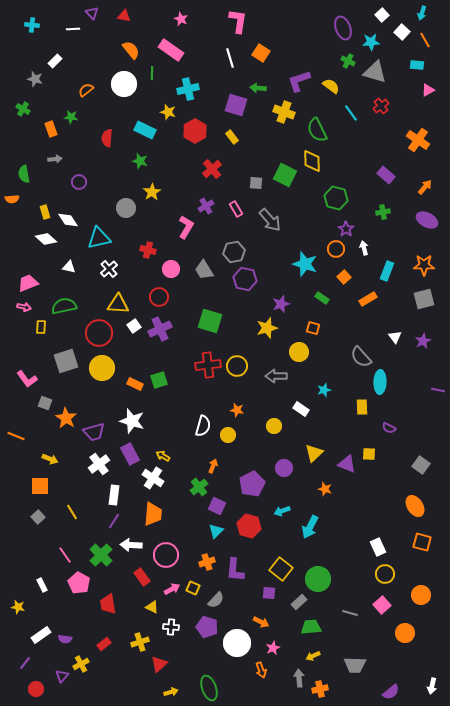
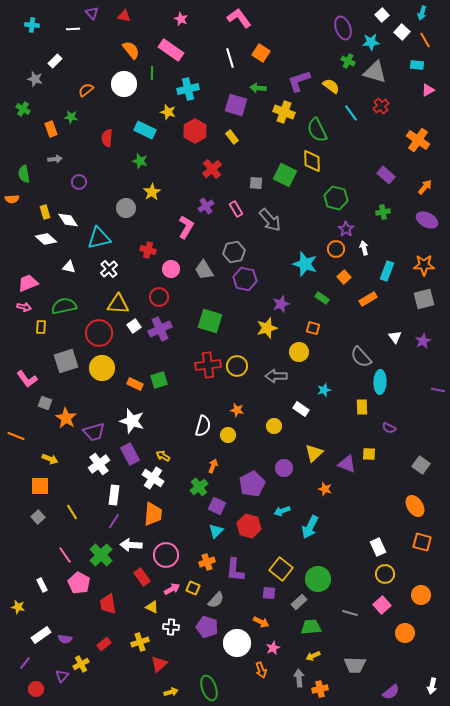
pink L-shape at (238, 21): moved 1 px right, 3 px up; rotated 45 degrees counterclockwise
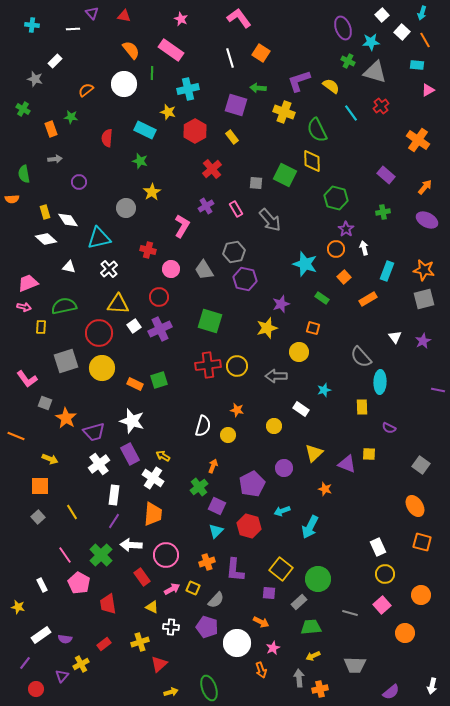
pink L-shape at (186, 227): moved 4 px left, 1 px up
orange star at (424, 265): moved 5 px down; rotated 10 degrees clockwise
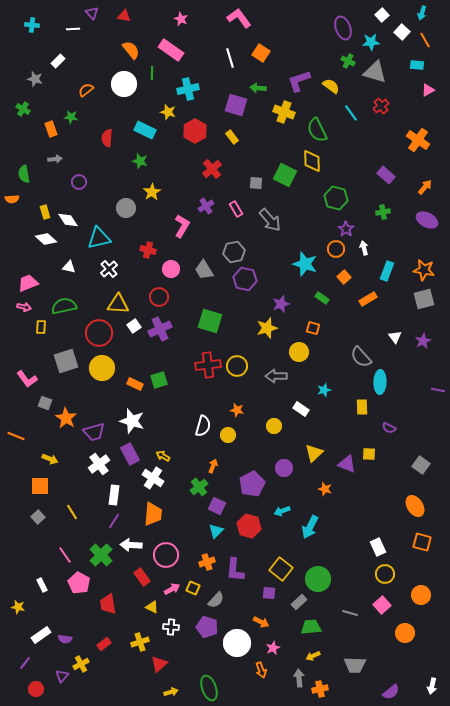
white rectangle at (55, 61): moved 3 px right
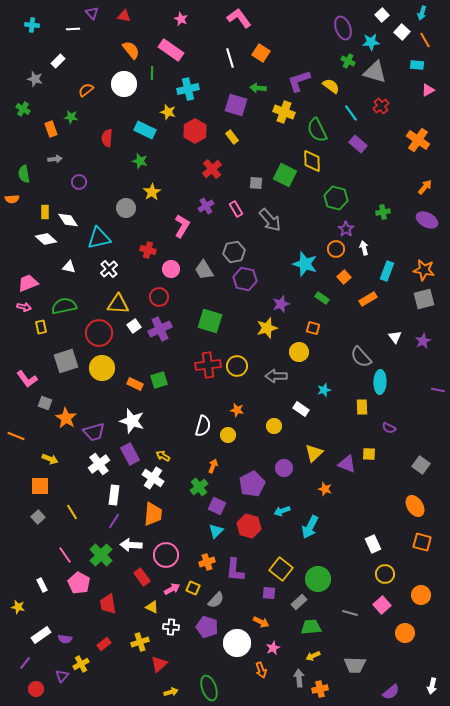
purple rectangle at (386, 175): moved 28 px left, 31 px up
yellow rectangle at (45, 212): rotated 16 degrees clockwise
yellow rectangle at (41, 327): rotated 16 degrees counterclockwise
white rectangle at (378, 547): moved 5 px left, 3 px up
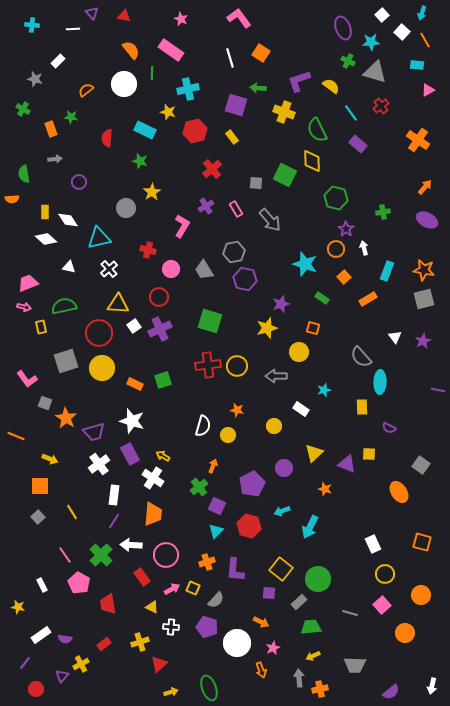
red hexagon at (195, 131): rotated 15 degrees clockwise
green square at (159, 380): moved 4 px right
orange ellipse at (415, 506): moved 16 px left, 14 px up
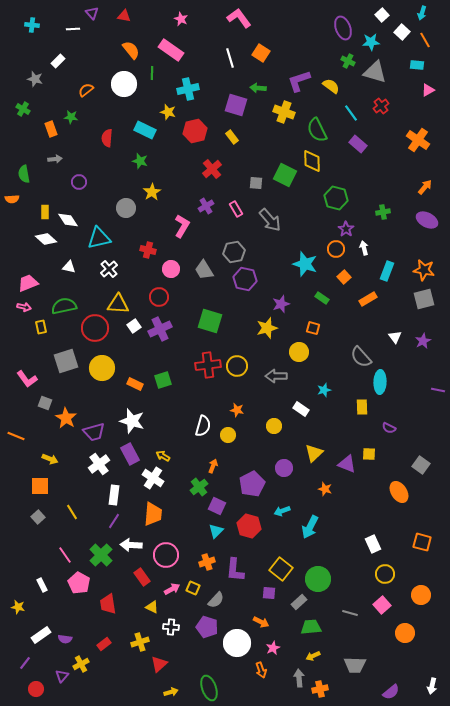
red circle at (99, 333): moved 4 px left, 5 px up
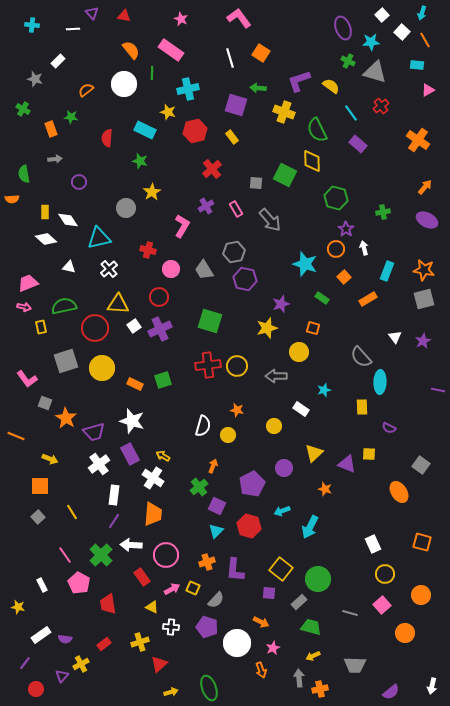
green trapezoid at (311, 627): rotated 20 degrees clockwise
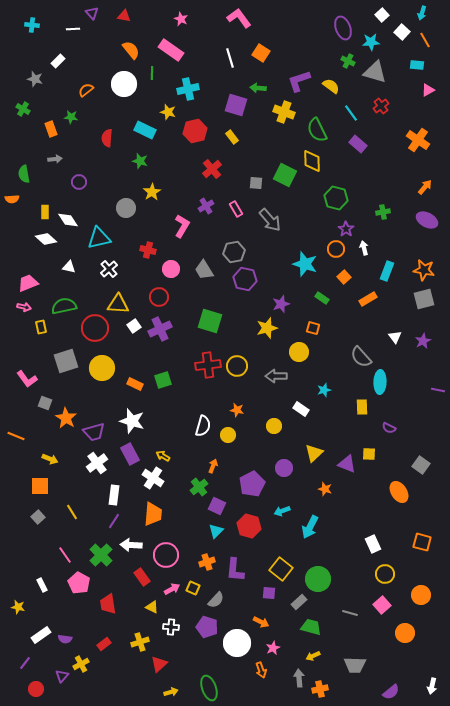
white cross at (99, 464): moved 2 px left, 1 px up
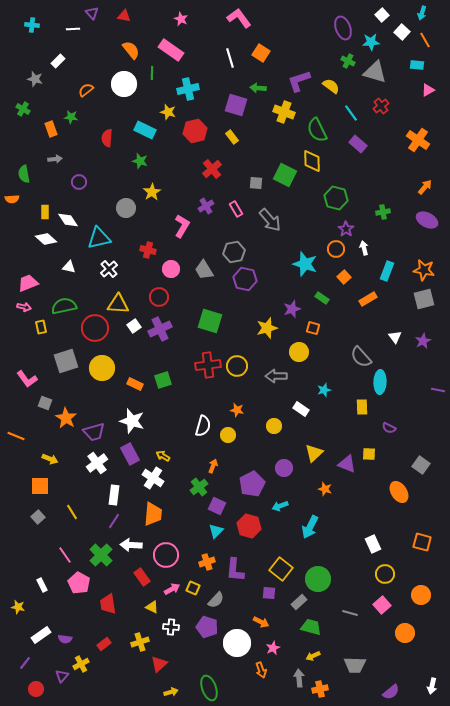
purple star at (281, 304): moved 11 px right, 5 px down
cyan arrow at (282, 511): moved 2 px left, 5 px up
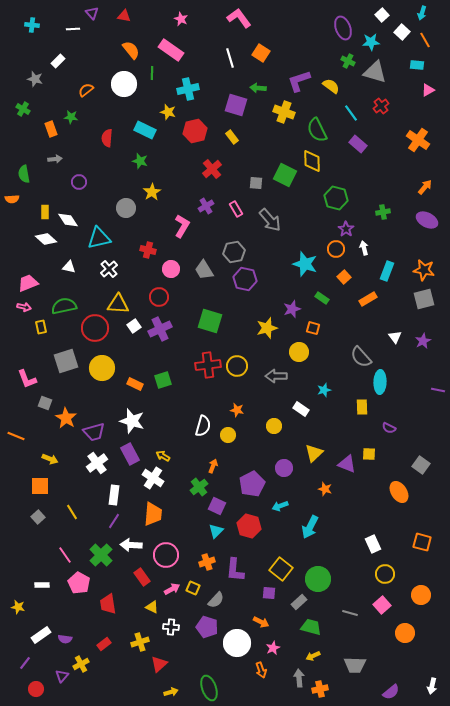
pink L-shape at (27, 379): rotated 15 degrees clockwise
white rectangle at (42, 585): rotated 64 degrees counterclockwise
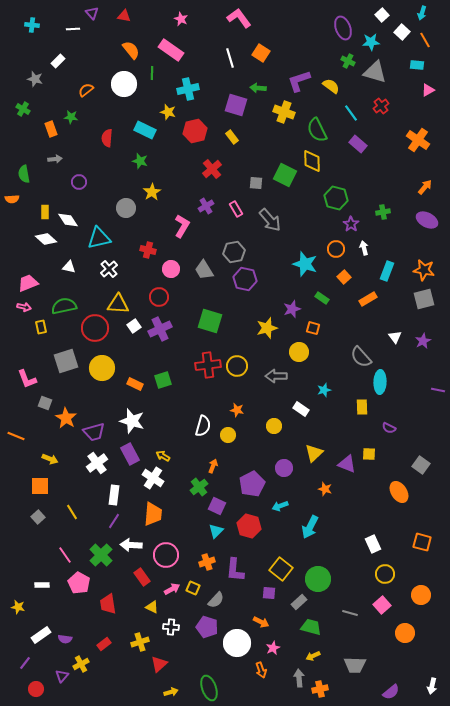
purple star at (346, 229): moved 5 px right, 5 px up
